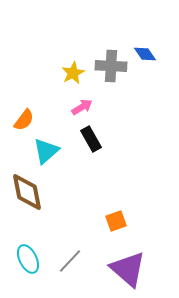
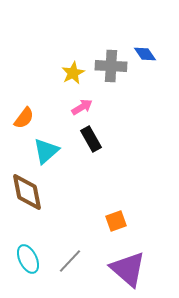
orange semicircle: moved 2 px up
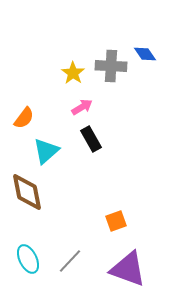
yellow star: rotated 10 degrees counterclockwise
purple triangle: rotated 21 degrees counterclockwise
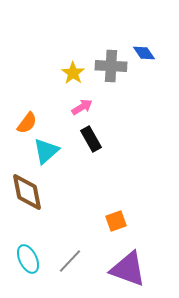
blue diamond: moved 1 px left, 1 px up
orange semicircle: moved 3 px right, 5 px down
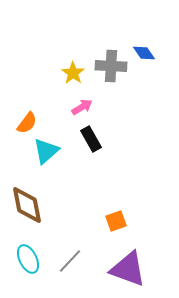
brown diamond: moved 13 px down
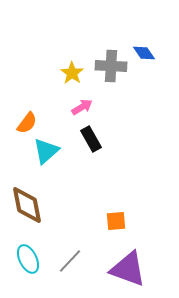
yellow star: moved 1 px left
orange square: rotated 15 degrees clockwise
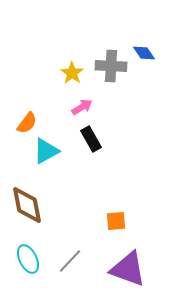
cyan triangle: rotated 12 degrees clockwise
